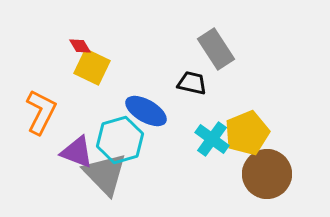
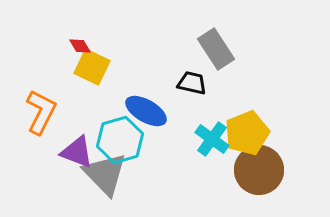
brown circle: moved 8 px left, 4 px up
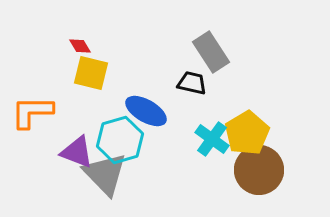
gray rectangle: moved 5 px left, 3 px down
yellow square: moved 1 px left, 6 px down; rotated 12 degrees counterclockwise
orange L-shape: moved 9 px left; rotated 117 degrees counterclockwise
yellow pentagon: rotated 9 degrees counterclockwise
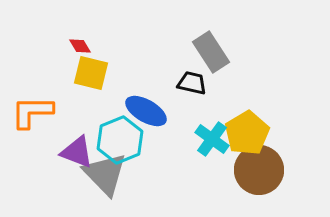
cyan hexagon: rotated 6 degrees counterclockwise
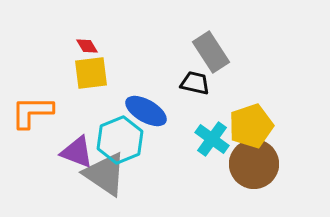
red diamond: moved 7 px right
yellow square: rotated 21 degrees counterclockwise
black trapezoid: moved 3 px right
yellow pentagon: moved 4 px right, 7 px up; rotated 12 degrees clockwise
brown circle: moved 5 px left, 6 px up
gray triangle: rotated 12 degrees counterclockwise
